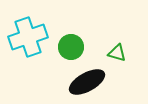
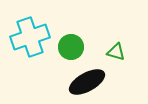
cyan cross: moved 2 px right
green triangle: moved 1 px left, 1 px up
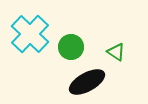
cyan cross: moved 3 px up; rotated 27 degrees counterclockwise
green triangle: rotated 18 degrees clockwise
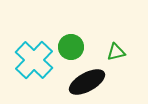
cyan cross: moved 4 px right, 26 px down
green triangle: rotated 48 degrees counterclockwise
